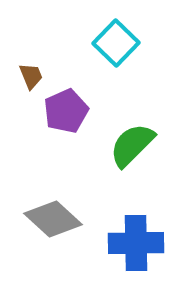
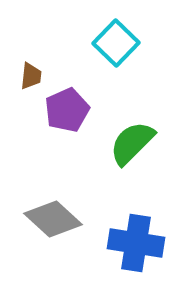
brown trapezoid: rotated 28 degrees clockwise
purple pentagon: moved 1 px right, 1 px up
green semicircle: moved 2 px up
blue cross: rotated 10 degrees clockwise
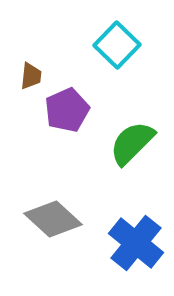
cyan square: moved 1 px right, 2 px down
blue cross: rotated 30 degrees clockwise
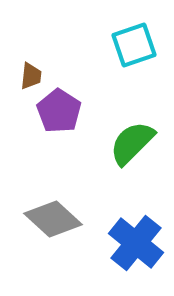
cyan square: moved 17 px right; rotated 27 degrees clockwise
purple pentagon: moved 8 px left, 1 px down; rotated 15 degrees counterclockwise
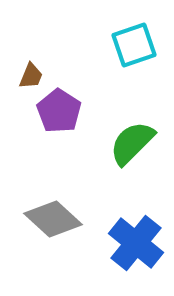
brown trapezoid: rotated 16 degrees clockwise
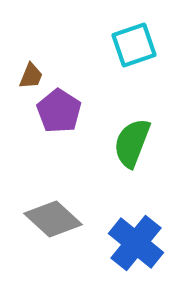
green semicircle: rotated 24 degrees counterclockwise
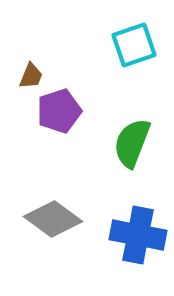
purple pentagon: rotated 21 degrees clockwise
gray diamond: rotated 6 degrees counterclockwise
blue cross: moved 2 px right, 8 px up; rotated 28 degrees counterclockwise
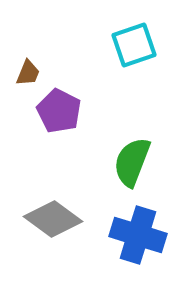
brown trapezoid: moved 3 px left, 3 px up
purple pentagon: rotated 27 degrees counterclockwise
green semicircle: moved 19 px down
blue cross: rotated 6 degrees clockwise
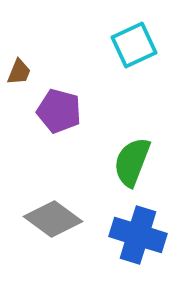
cyan square: rotated 6 degrees counterclockwise
brown trapezoid: moved 9 px left, 1 px up
purple pentagon: rotated 12 degrees counterclockwise
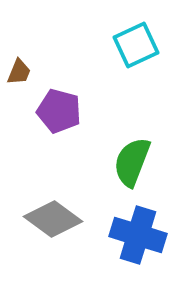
cyan square: moved 2 px right
